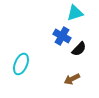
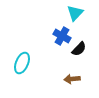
cyan triangle: rotated 30 degrees counterclockwise
cyan ellipse: moved 1 px right, 1 px up
brown arrow: rotated 21 degrees clockwise
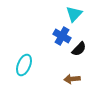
cyan triangle: moved 1 px left, 1 px down
cyan ellipse: moved 2 px right, 2 px down
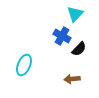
cyan triangle: moved 1 px right
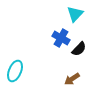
blue cross: moved 1 px left, 2 px down
cyan ellipse: moved 9 px left, 6 px down
brown arrow: rotated 28 degrees counterclockwise
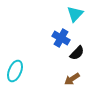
black semicircle: moved 2 px left, 4 px down
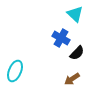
cyan triangle: rotated 30 degrees counterclockwise
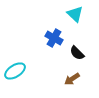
blue cross: moved 7 px left
black semicircle: rotated 91 degrees clockwise
cyan ellipse: rotated 35 degrees clockwise
